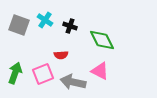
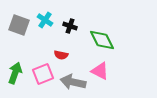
red semicircle: rotated 16 degrees clockwise
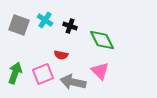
pink triangle: rotated 18 degrees clockwise
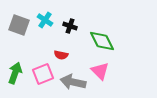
green diamond: moved 1 px down
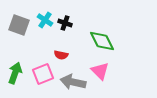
black cross: moved 5 px left, 3 px up
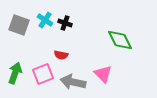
green diamond: moved 18 px right, 1 px up
pink triangle: moved 3 px right, 3 px down
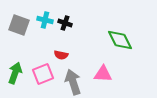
cyan cross: rotated 21 degrees counterclockwise
pink triangle: rotated 42 degrees counterclockwise
gray arrow: rotated 60 degrees clockwise
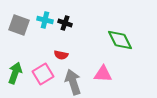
pink square: rotated 10 degrees counterclockwise
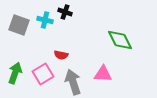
black cross: moved 11 px up
